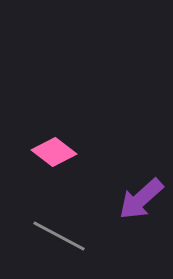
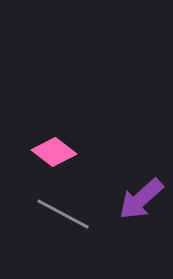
gray line: moved 4 px right, 22 px up
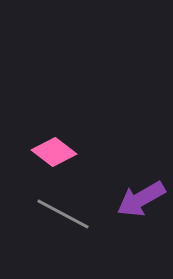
purple arrow: rotated 12 degrees clockwise
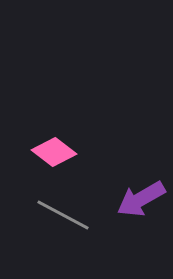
gray line: moved 1 px down
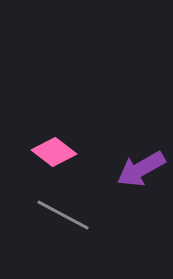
purple arrow: moved 30 px up
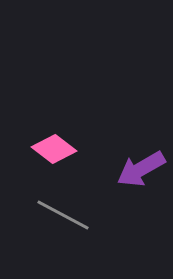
pink diamond: moved 3 px up
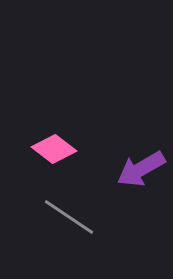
gray line: moved 6 px right, 2 px down; rotated 6 degrees clockwise
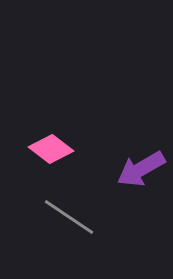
pink diamond: moved 3 px left
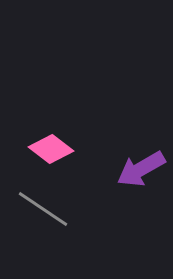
gray line: moved 26 px left, 8 px up
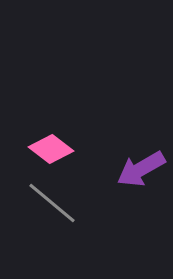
gray line: moved 9 px right, 6 px up; rotated 6 degrees clockwise
